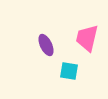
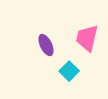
cyan square: rotated 36 degrees clockwise
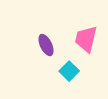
pink trapezoid: moved 1 px left, 1 px down
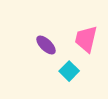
purple ellipse: rotated 20 degrees counterclockwise
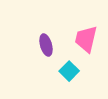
purple ellipse: rotated 30 degrees clockwise
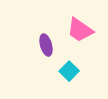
pink trapezoid: moved 6 px left, 9 px up; rotated 68 degrees counterclockwise
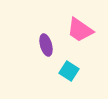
cyan square: rotated 12 degrees counterclockwise
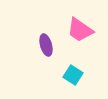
cyan square: moved 4 px right, 4 px down
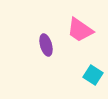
cyan square: moved 20 px right
